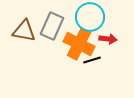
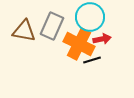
red arrow: moved 6 px left; rotated 18 degrees counterclockwise
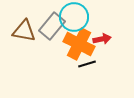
cyan circle: moved 16 px left
gray rectangle: rotated 16 degrees clockwise
black line: moved 5 px left, 4 px down
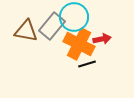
brown triangle: moved 2 px right
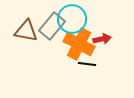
cyan circle: moved 2 px left, 2 px down
black line: rotated 24 degrees clockwise
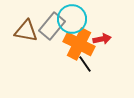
black line: moved 2 px left; rotated 48 degrees clockwise
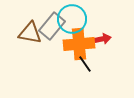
brown triangle: moved 4 px right, 2 px down
orange cross: rotated 32 degrees counterclockwise
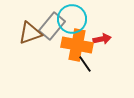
brown triangle: rotated 30 degrees counterclockwise
orange cross: moved 2 px left, 1 px down; rotated 16 degrees clockwise
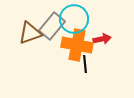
cyan circle: moved 2 px right
black line: rotated 30 degrees clockwise
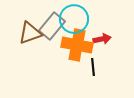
black line: moved 8 px right, 3 px down
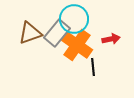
gray rectangle: moved 5 px right, 7 px down
red arrow: moved 9 px right
orange cross: rotated 24 degrees clockwise
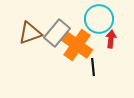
cyan circle: moved 25 px right
red arrow: rotated 72 degrees counterclockwise
